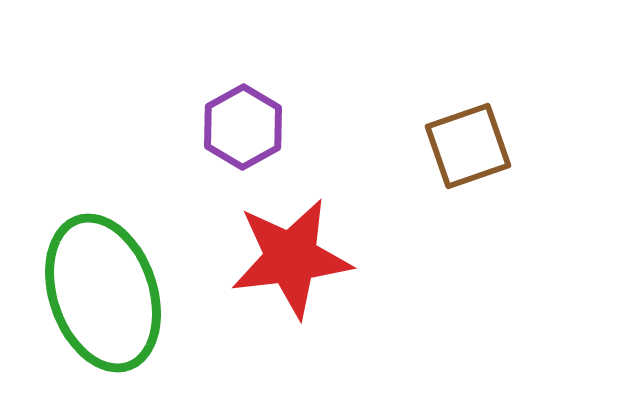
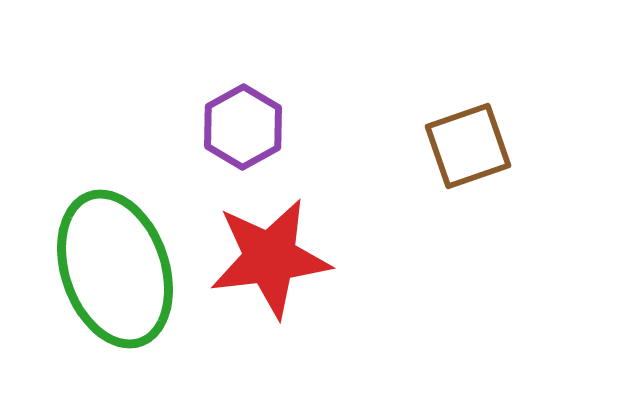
red star: moved 21 px left
green ellipse: moved 12 px right, 24 px up
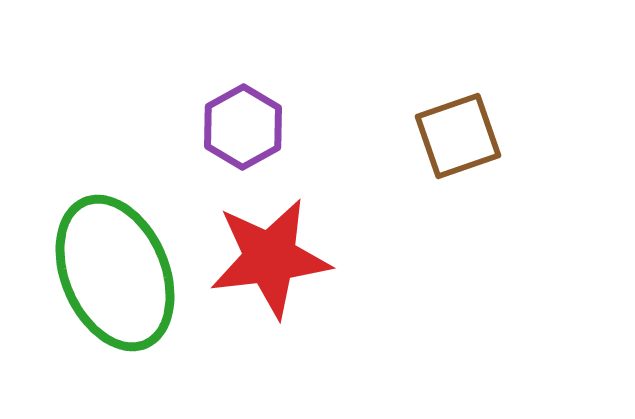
brown square: moved 10 px left, 10 px up
green ellipse: moved 4 px down; rotated 4 degrees counterclockwise
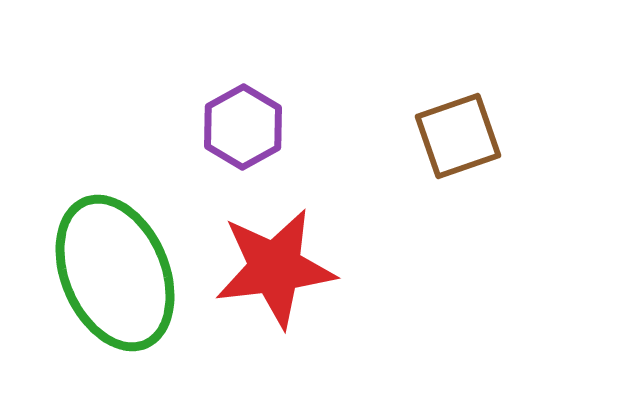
red star: moved 5 px right, 10 px down
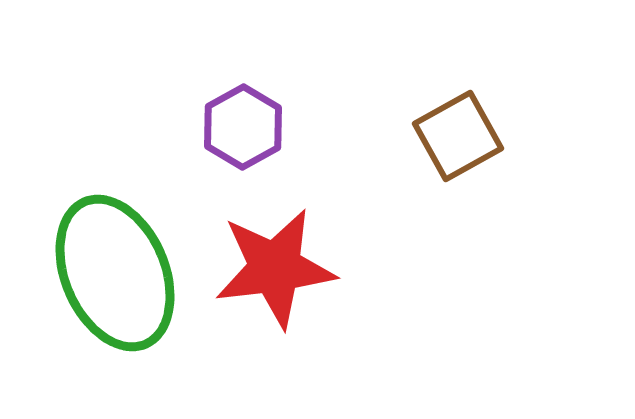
brown square: rotated 10 degrees counterclockwise
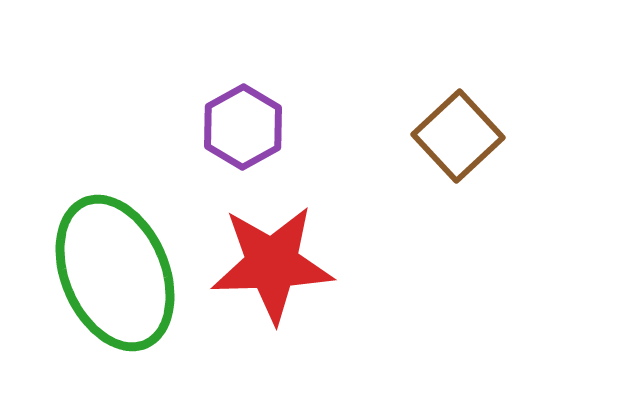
brown square: rotated 14 degrees counterclockwise
red star: moved 3 px left, 4 px up; rotated 5 degrees clockwise
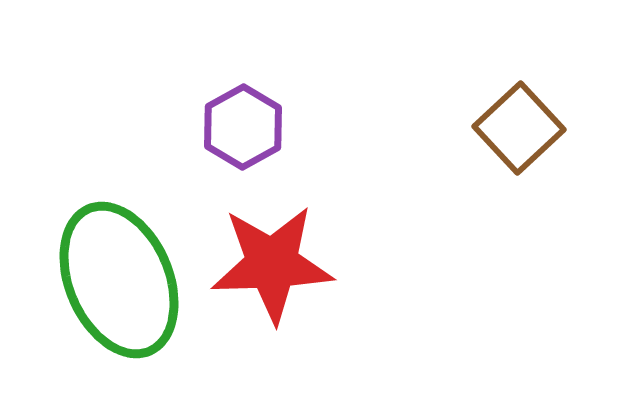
brown square: moved 61 px right, 8 px up
green ellipse: moved 4 px right, 7 px down
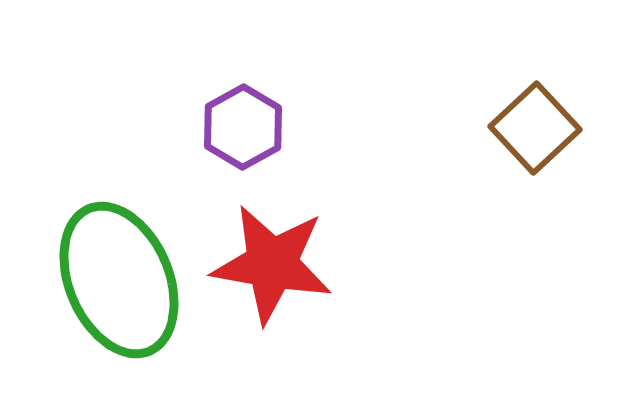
brown square: moved 16 px right
red star: rotated 12 degrees clockwise
